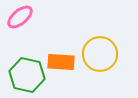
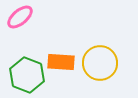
yellow circle: moved 9 px down
green hexagon: rotated 8 degrees clockwise
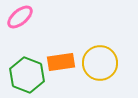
orange rectangle: rotated 12 degrees counterclockwise
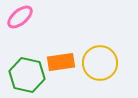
green hexagon: rotated 8 degrees counterclockwise
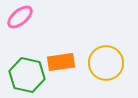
yellow circle: moved 6 px right
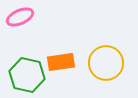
pink ellipse: rotated 16 degrees clockwise
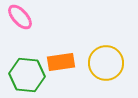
pink ellipse: rotated 72 degrees clockwise
green hexagon: rotated 8 degrees counterclockwise
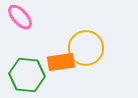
yellow circle: moved 20 px left, 15 px up
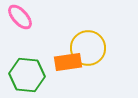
yellow circle: moved 2 px right
orange rectangle: moved 7 px right
